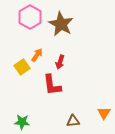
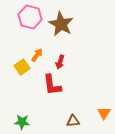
pink hexagon: rotated 15 degrees counterclockwise
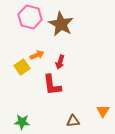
orange arrow: rotated 32 degrees clockwise
orange triangle: moved 1 px left, 2 px up
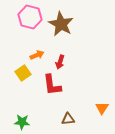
yellow square: moved 1 px right, 6 px down
orange triangle: moved 1 px left, 3 px up
brown triangle: moved 5 px left, 2 px up
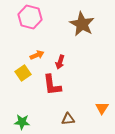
brown star: moved 21 px right
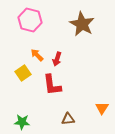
pink hexagon: moved 3 px down
orange arrow: rotated 112 degrees counterclockwise
red arrow: moved 3 px left, 3 px up
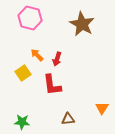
pink hexagon: moved 2 px up
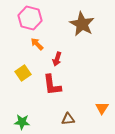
orange arrow: moved 11 px up
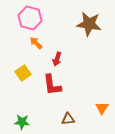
brown star: moved 7 px right; rotated 20 degrees counterclockwise
orange arrow: moved 1 px left, 1 px up
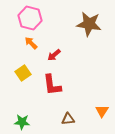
orange arrow: moved 5 px left
red arrow: moved 3 px left, 4 px up; rotated 32 degrees clockwise
orange triangle: moved 3 px down
